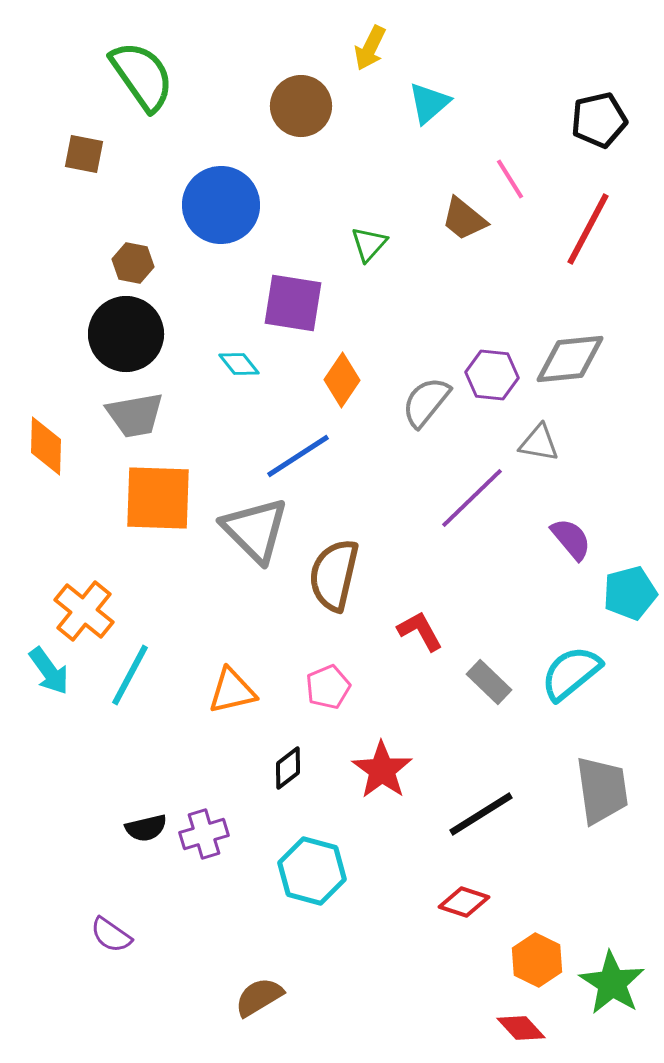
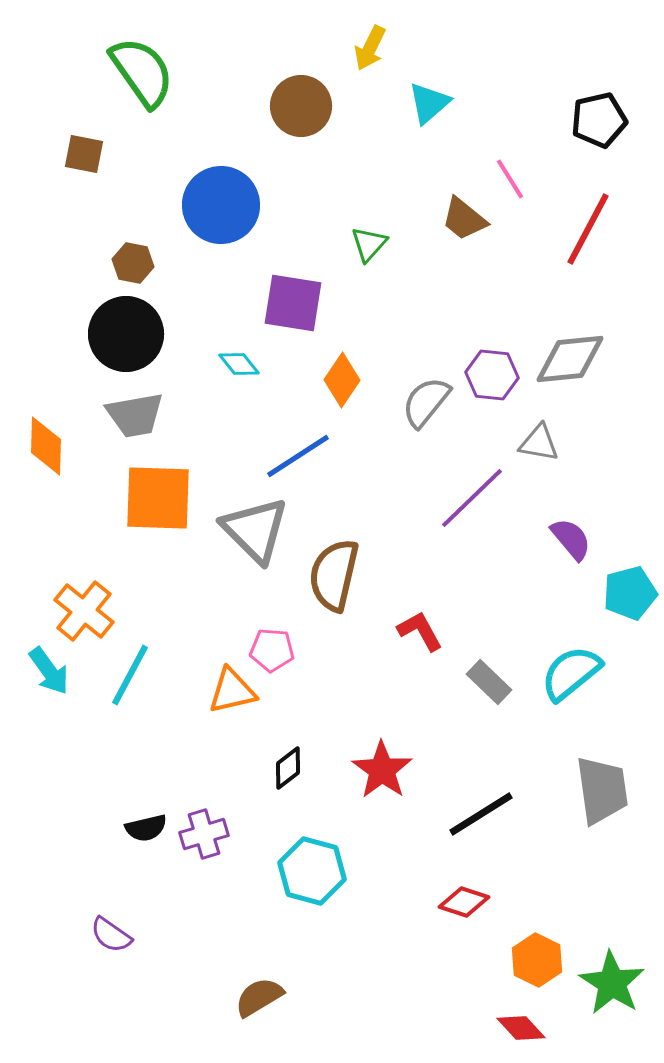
green semicircle at (142, 76): moved 4 px up
pink pentagon at (328, 687): moved 56 px left, 37 px up; rotated 27 degrees clockwise
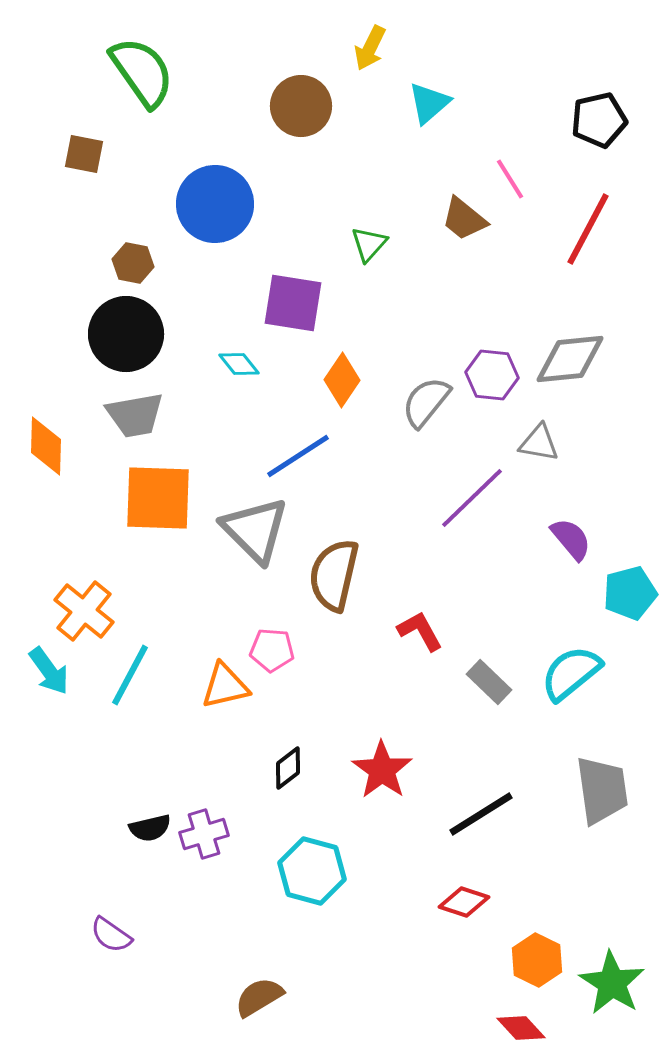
blue circle at (221, 205): moved 6 px left, 1 px up
orange triangle at (232, 691): moved 7 px left, 5 px up
black semicircle at (146, 828): moved 4 px right
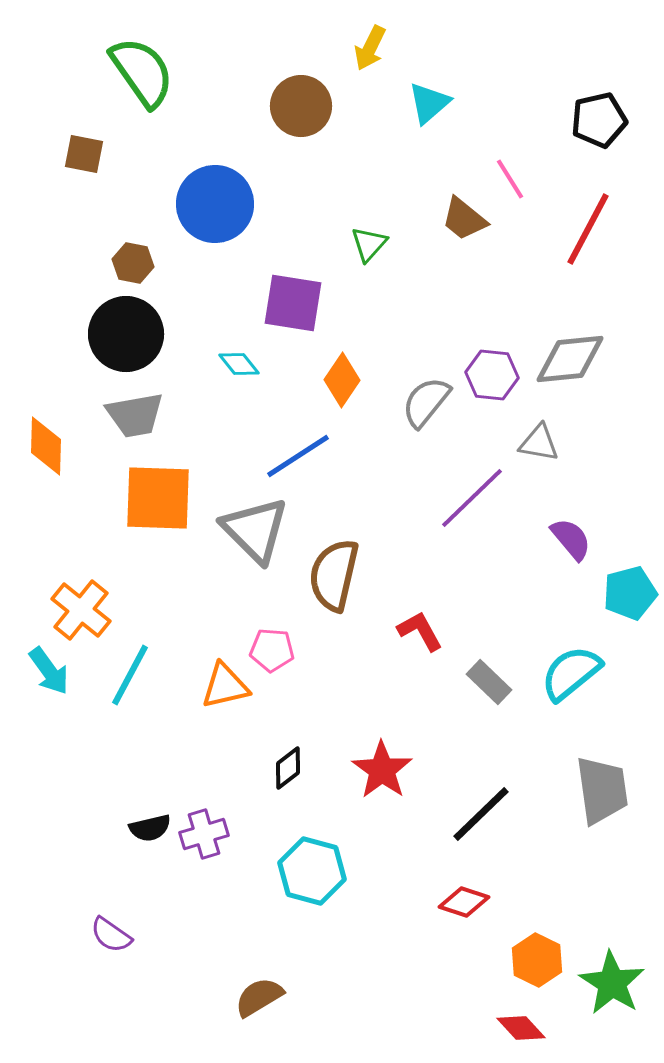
orange cross at (84, 611): moved 3 px left, 1 px up
black line at (481, 814): rotated 12 degrees counterclockwise
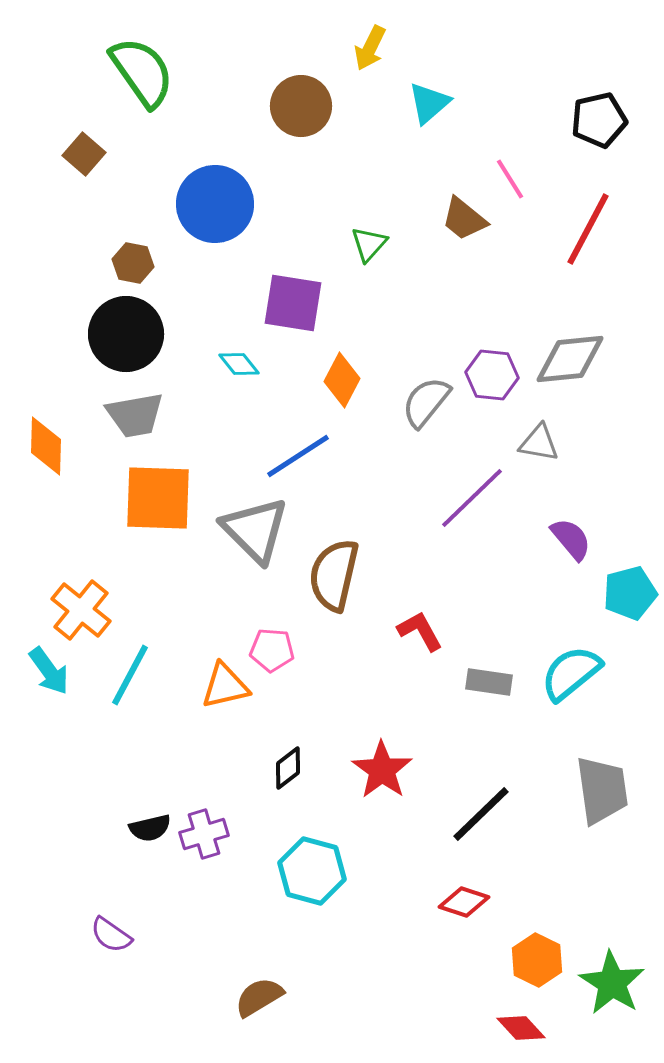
brown square at (84, 154): rotated 30 degrees clockwise
orange diamond at (342, 380): rotated 6 degrees counterclockwise
gray rectangle at (489, 682): rotated 36 degrees counterclockwise
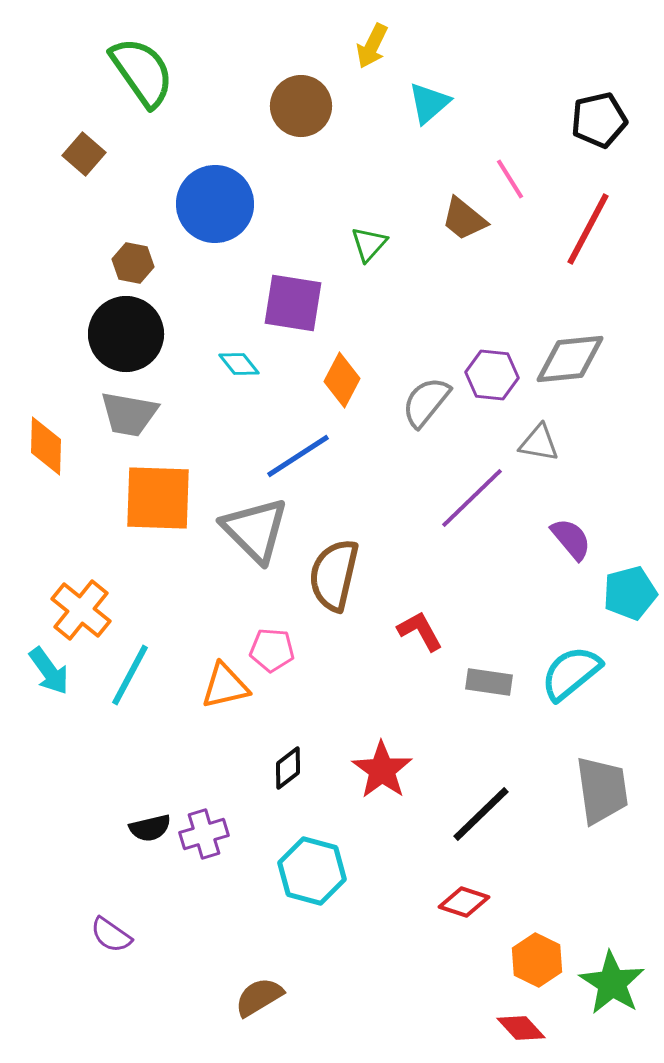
yellow arrow at (370, 48): moved 2 px right, 2 px up
gray trapezoid at (135, 415): moved 6 px left, 1 px up; rotated 20 degrees clockwise
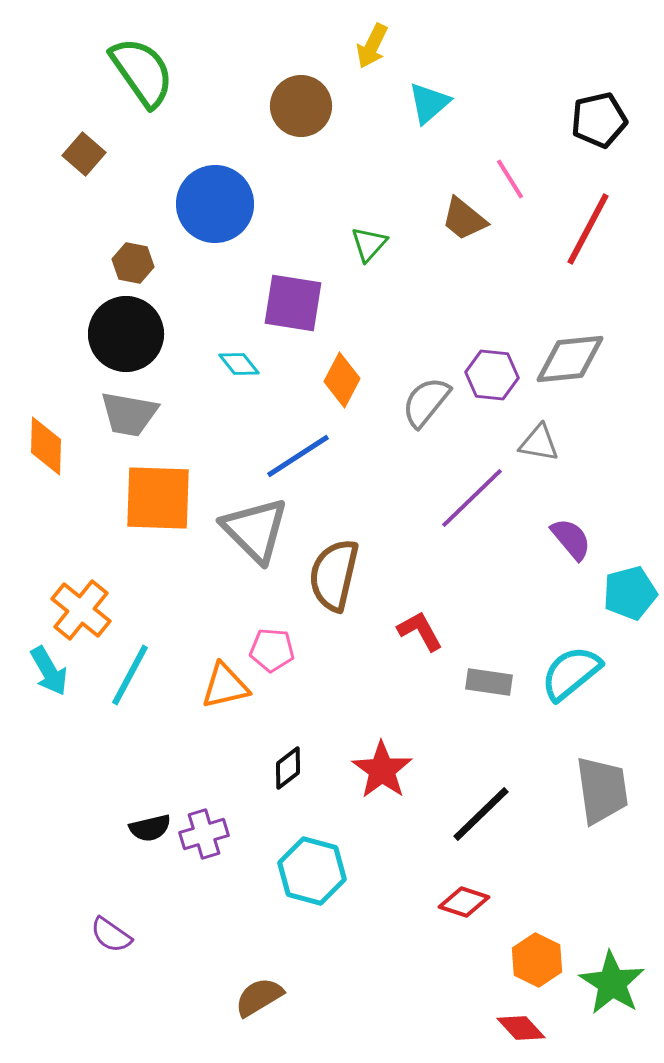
cyan arrow at (49, 671): rotated 6 degrees clockwise
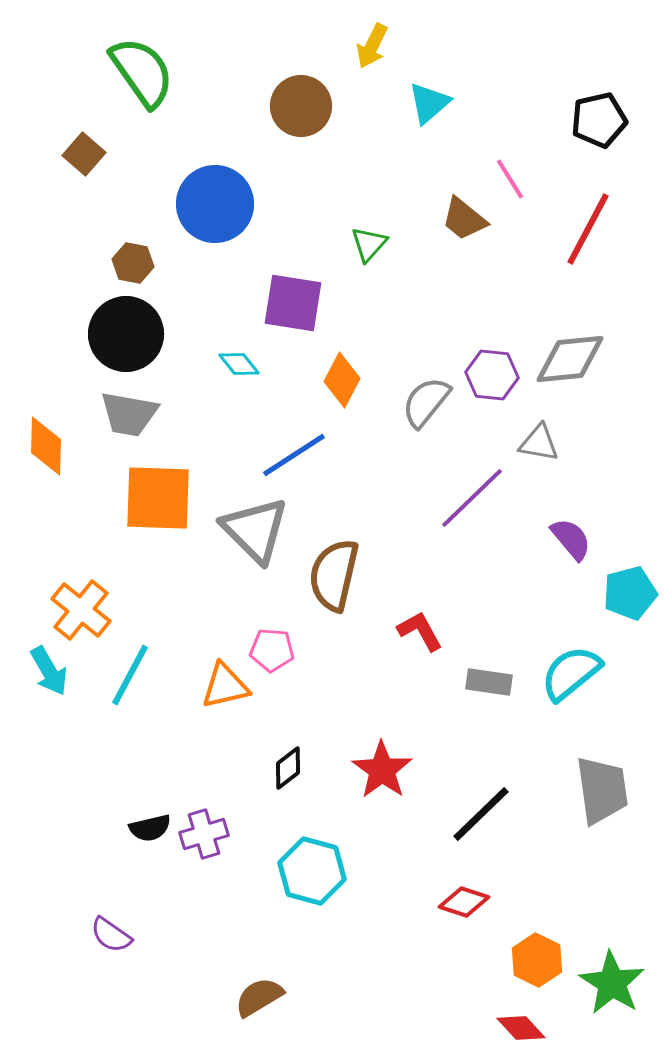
blue line at (298, 456): moved 4 px left, 1 px up
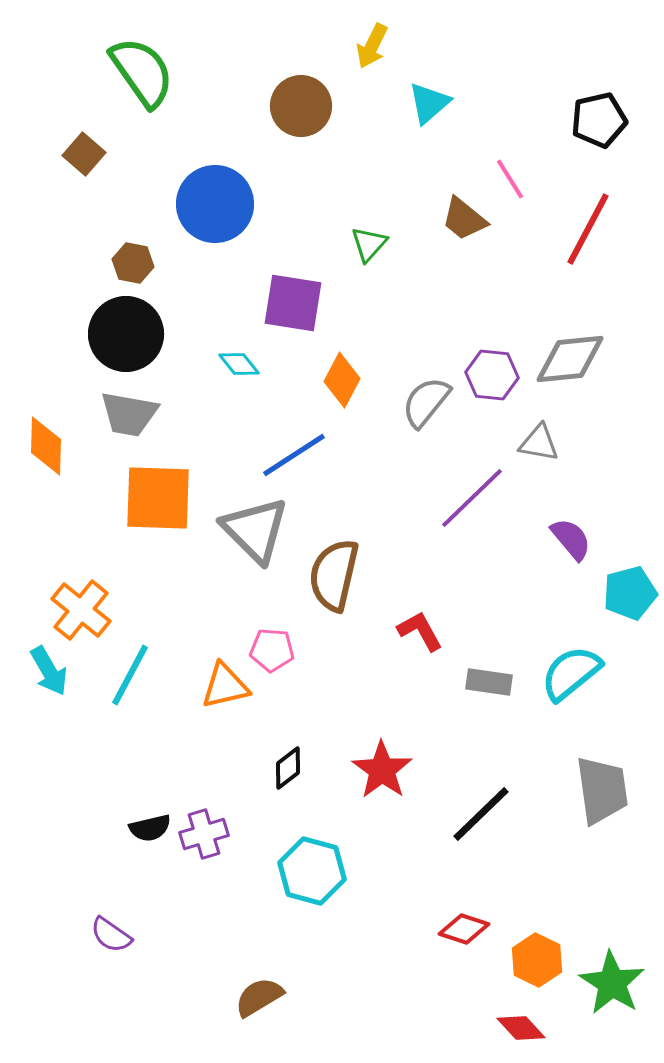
red diamond at (464, 902): moved 27 px down
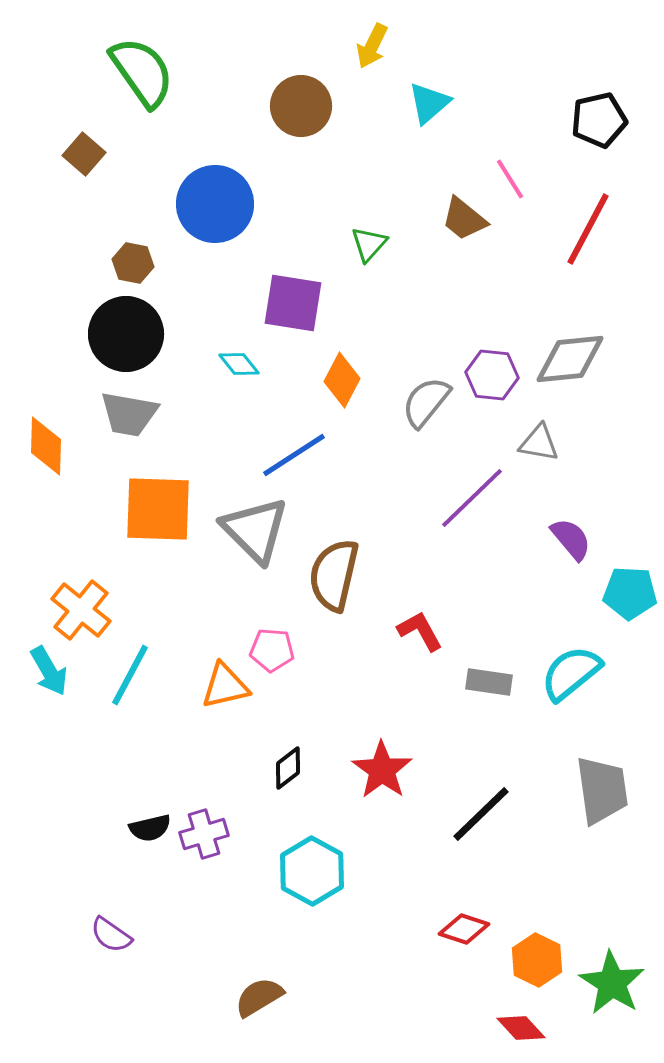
orange square at (158, 498): moved 11 px down
cyan pentagon at (630, 593): rotated 18 degrees clockwise
cyan hexagon at (312, 871): rotated 14 degrees clockwise
